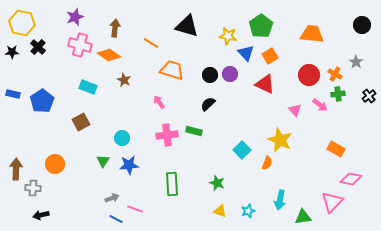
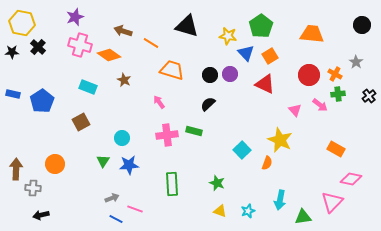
brown arrow at (115, 28): moved 8 px right, 3 px down; rotated 78 degrees counterclockwise
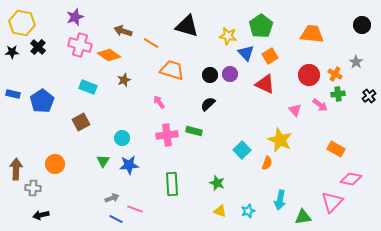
brown star at (124, 80): rotated 24 degrees clockwise
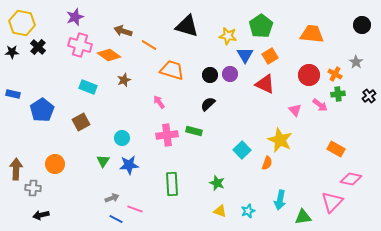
orange line at (151, 43): moved 2 px left, 2 px down
blue triangle at (246, 53): moved 1 px left, 2 px down; rotated 12 degrees clockwise
blue pentagon at (42, 101): moved 9 px down
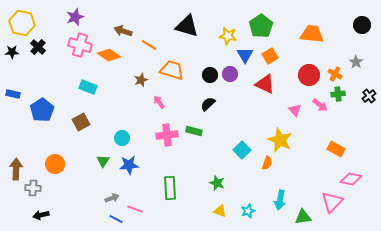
brown star at (124, 80): moved 17 px right
green rectangle at (172, 184): moved 2 px left, 4 px down
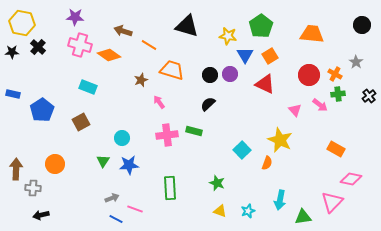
purple star at (75, 17): rotated 24 degrees clockwise
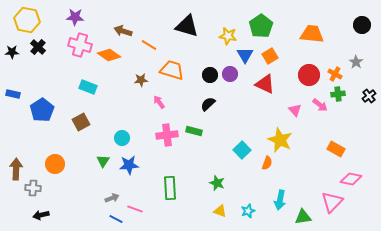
yellow hexagon at (22, 23): moved 5 px right, 3 px up
brown star at (141, 80): rotated 16 degrees clockwise
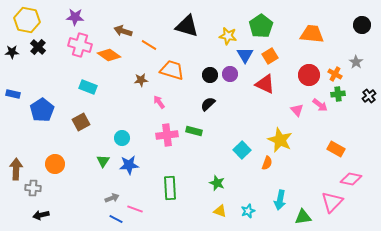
pink triangle at (295, 110): moved 2 px right
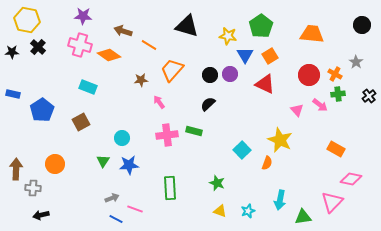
purple star at (75, 17): moved 8 px right, 1 px up
orange trapezoid at (172, 70): rotated 65 degrees counterclockwise
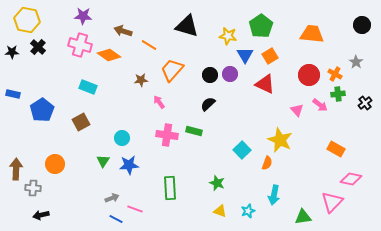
black cross at (369, 96): moved 4 px left, 7 px down
pink cross at (167, 135): rotated 15 degrees clockwise
cyan arrow at (280, 200): moved 6 px left, 5 px up
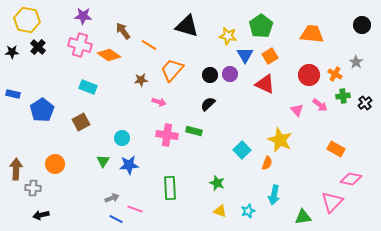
brown arrow at (123, 31): rotated 36 degrees clockwise
green cross at (338, 94): moved 5 px right, 2 px down
pink arrow at (159, 102): rotated 144 degrees clockwise
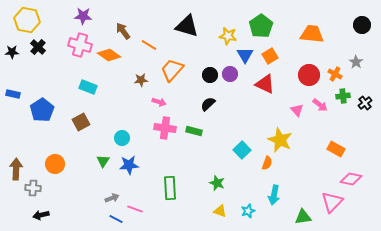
pink cross at (167, 135): moved 2 px left, 7 px up
